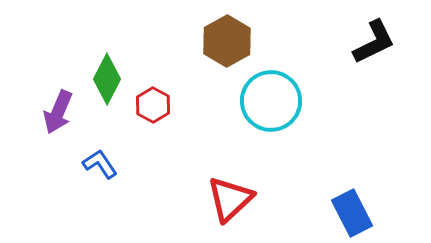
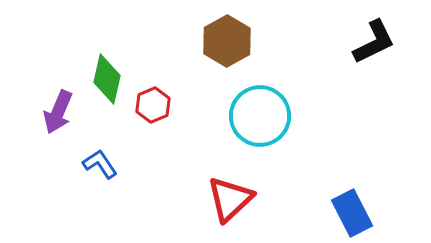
green diamond: rotated 15 degrees counterclockwise
cyan circle: moved 11 px left, 15 px down
red hexagon: rotated 8 degrees clockwise
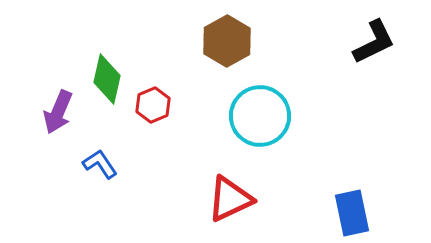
red triangle: rotated 18 degrees clockwise
blue rectangle: rotated 15 degrees clockwise
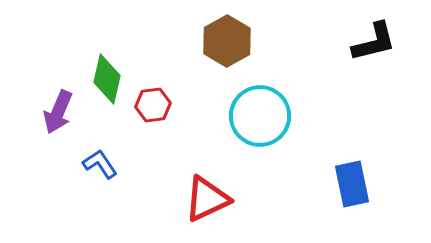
black L-shape: rotated 12 degrees clockwise
red hexagon: rotated 16 degrees clockwise
red triangle: moved 23 px left
blue rectangle: moved 29 px up
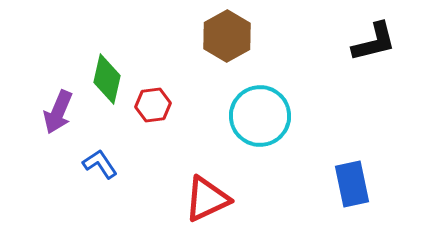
brown hexagon: moved 5 px up
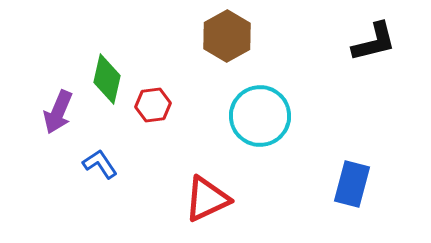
blue rectangle: rotated 27 degrees clockwise
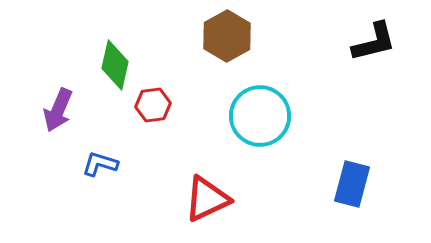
green diamond: moved 8 px right, 14 px up
purple arrow: moved 2 px up
blue L-shape: rotated 39 degrees counterclockwise
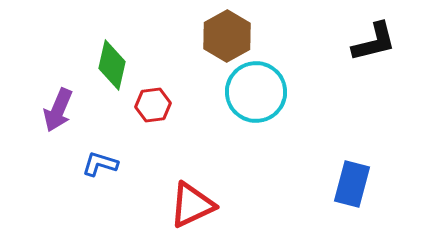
green diamond: moved 3 px left
cyan circle: moved 4 px left, 24 px up
red triangle: moved 15 px left, 6 px down
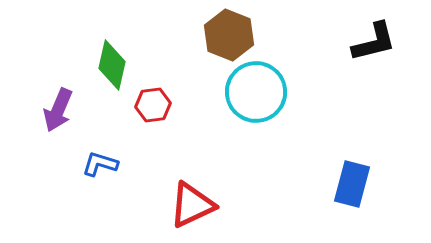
brown hexagon: moved 2 px right, 1 px up; rotated 9 degrees counterclockwise
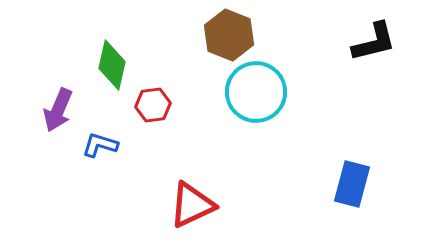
blue L-shape: moved 19 px up
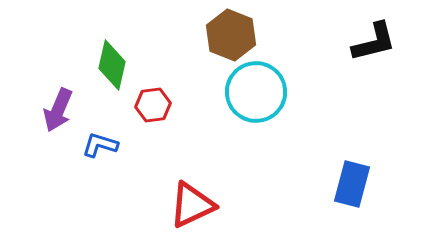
brown hexagon: moved 2 px right
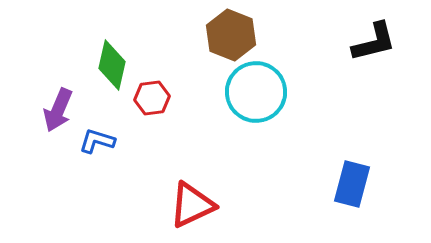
red hexagon: moved 1 px left, 7 px up
blue L-shape: moved 3 px left, 4 px up
